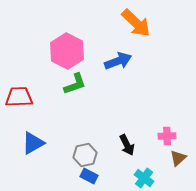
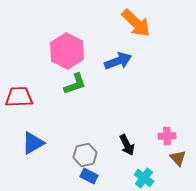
brown triangle: rotated 30 degrees counterclockwise
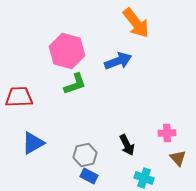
orange arrow: rotated 8 degrees clockwise
pink hexagon: rotated 12 degrees counterclockwise
pink cross: moved 3 px up
cyan cross: rotated 18 degrees counterclockwise
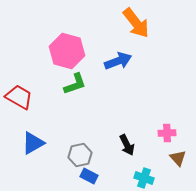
red trapezoid: rotated 32 degrees clockwise
gray hexagon: moved 5 px left
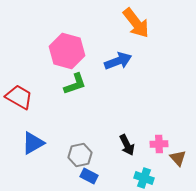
pink cross: moved 8 px left, 11 px down
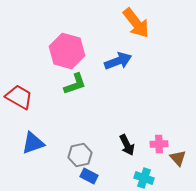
blue triangle: rotated 10 degrees clockwise
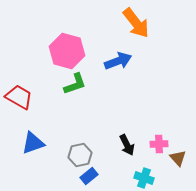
blue rectangle: rotated 66 degrees counterclockwise
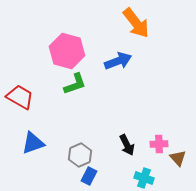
red trapezoid: moved 1 px right
gray hexagon: rotated 10 degrees counterclockwise
blue rectangle: rotated 24 degrees counterclockwise
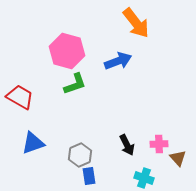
blue rectangle: rotated 36 degrees counterclockwise
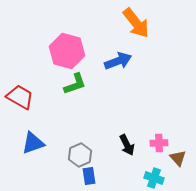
pink cross: moved 1 px up
cyan cross: moved 10 px right
